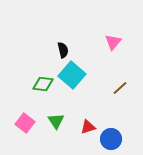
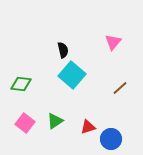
green diamond: moved 22 px left
green triangle: moved 1 px left; rotated 30 degrees clockwise
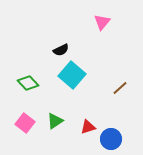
pink triangle: moved 11 px left, 20 px up
black semicircle: moved 2 px left; rotated 77 degrees clockwise
green diamond: moved 7 px right, 1 px up; rotated 40 degrees clockwise
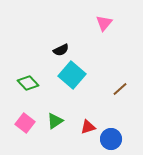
pink triangle: moved 2 px right, 1 px down
brown line: moved 1 px down
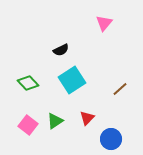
cyan square: moved 5 px down; rotated 16 degrees clockwise
pink square: moved 3 px right, 2 px down
red triangle: moved 1 px left, 9 px up; rotated 28 degrees counterclockwise
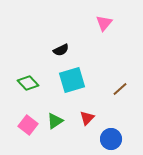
cyan square: rotated 16 degrees clockwise
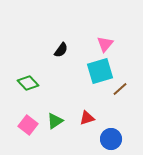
pink triangle: moved 1 px right, 21 px down
black semicircle: rotated 28 degrees counterclockwise
cyan square: moved 28 px right, 9 px up
red triangle: rotated 28 degrees clockwise
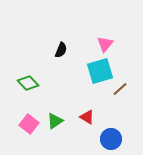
black semicircle: rotated 14 degrees counterclockwise
red triangle: moved 1 px up; rotated 49 degrees clockwise
pink square: moved 1 px right, 1 px up
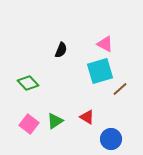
pink triangle: rotated 42 degrees counterclockwise
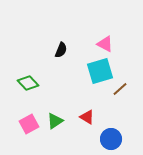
pink square: rotated 24 degrees clockwise
